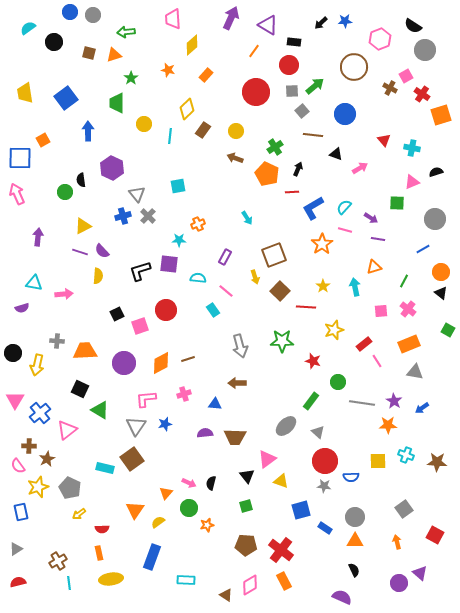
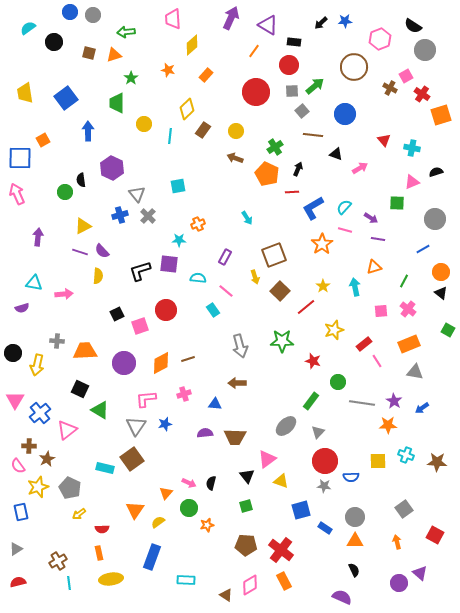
blue cross at (123, 216): moved 3 px left, 1 px up
red line at (306, 307): rotated 42 degrees counterclockwise
gray triangle at (318, 432): rotated 32 degrees clockwise
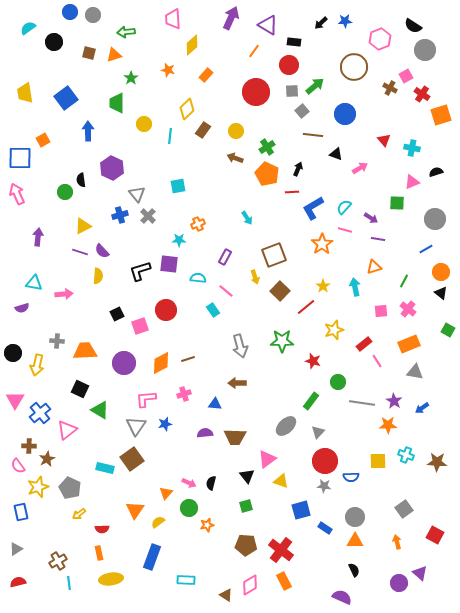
green cross at (275, 147): moved 8 px left
blue line at (423, 249): moved 3 px right
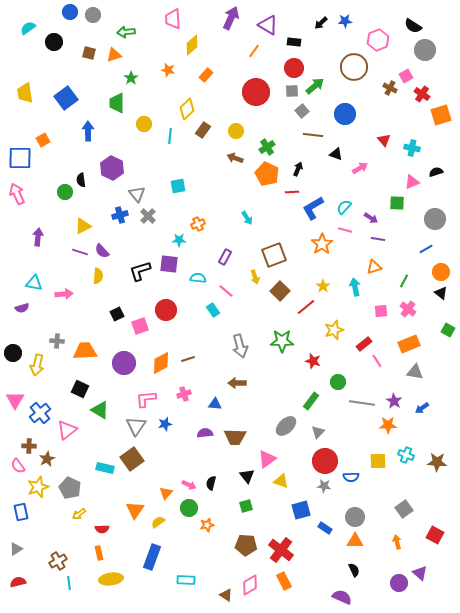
pink hexagon at (380, 39): moved 2 px left, 1 px down
red circle at (289, 65): moved 5 px right, 3 px down
pink arrow at (189, 483): moved 2 px down
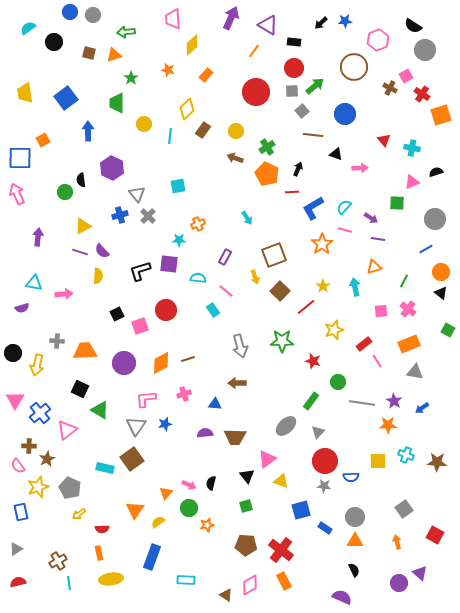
pink arrow at (360, 168): rotated 28 degrees clockwise
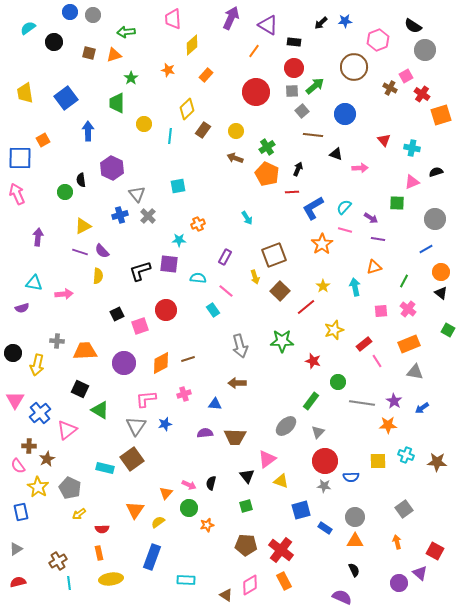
yellow star at (38, 487): rotated 20 degrees counterclockwise
red square at (435, 535): moved 16 px down
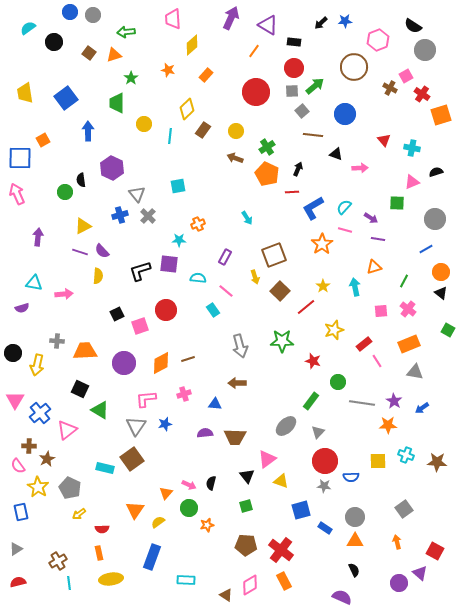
brown square at (89, 53): rotated 24 degrees clockwise
